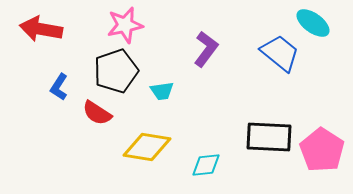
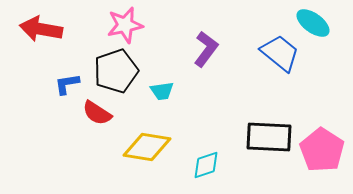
blue L-shape: moved 8 px right, 3 px up; rotated 48 degrees clockwise
cyan diamond: rotated 12 degrees counterclockwise
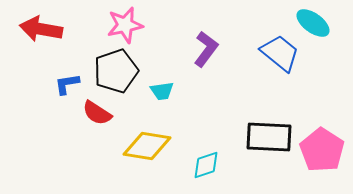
yellow diamond: moved 1 px up
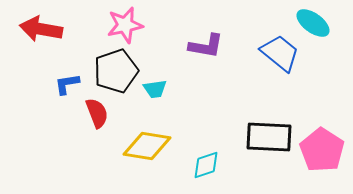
purple L-shape: moved 3 px up; rotated 63 degrees clockwise
cyan trapezoid: moved 7 px left, 2 px up
red semicircle: rotated 144 degrees counterclockwise
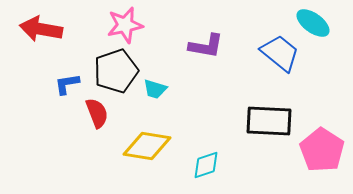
cyan trapezoid: rotated 25 degrees clockwise
black rectangle: moved 16 px up
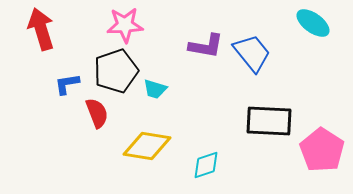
pink star: rotated 9 degrees clockwise
red arrow: rotated 63 degrees clockwise
blue trapezoid: moved 28 px left; rotated 12 degrees clockwise
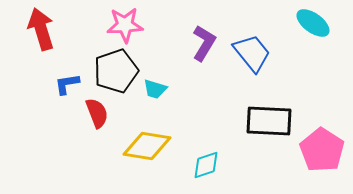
purple L-shape: moved 2 px left, 3 px up; rotated 69 degrees counterclockwise
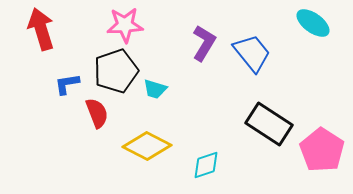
black rectangle: moved 3 px down; rotated 30 degrees clockwise
yellow diamond: rotated 18 degrees clockwise
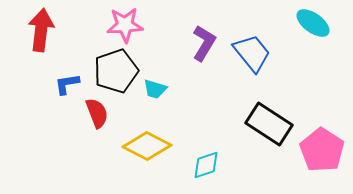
red arrow: moved 1 px down; rotated 24 degrees clockwise
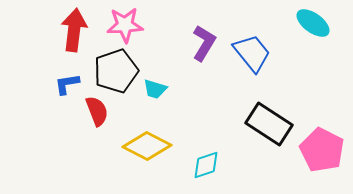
red arrow: moved 33 px right
red semicircle: moved 2 px up
pink pentagon: rotated 6 degrees counterclockwise
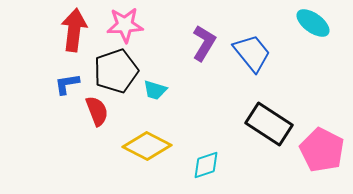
cyan trapezoid: moved 1 px down
